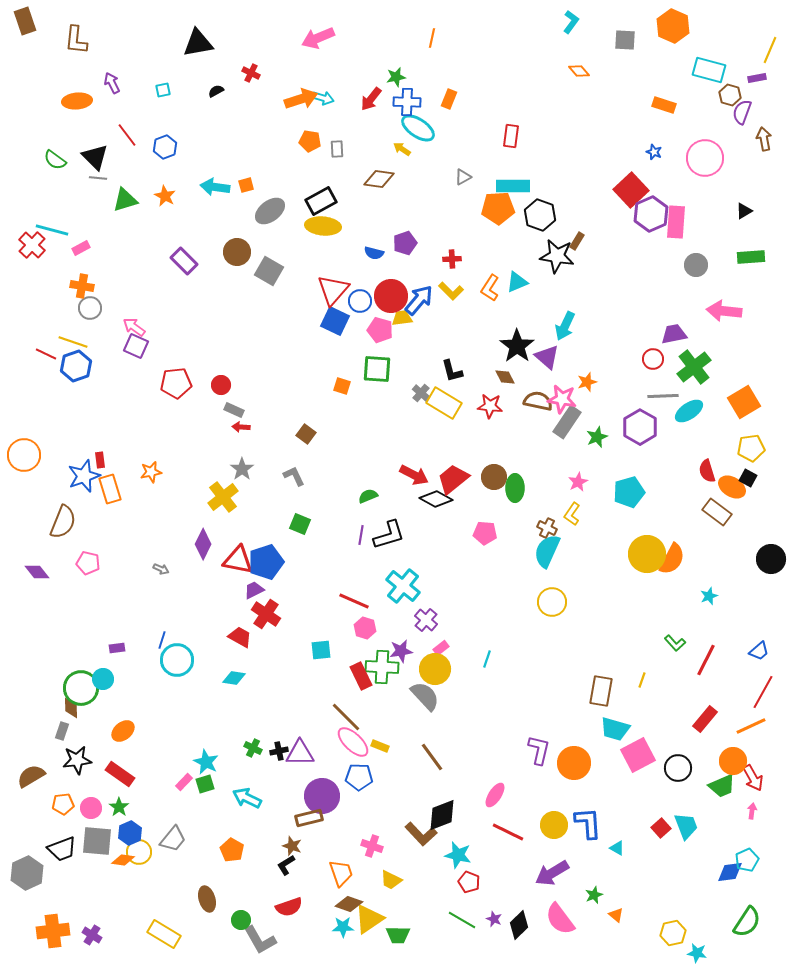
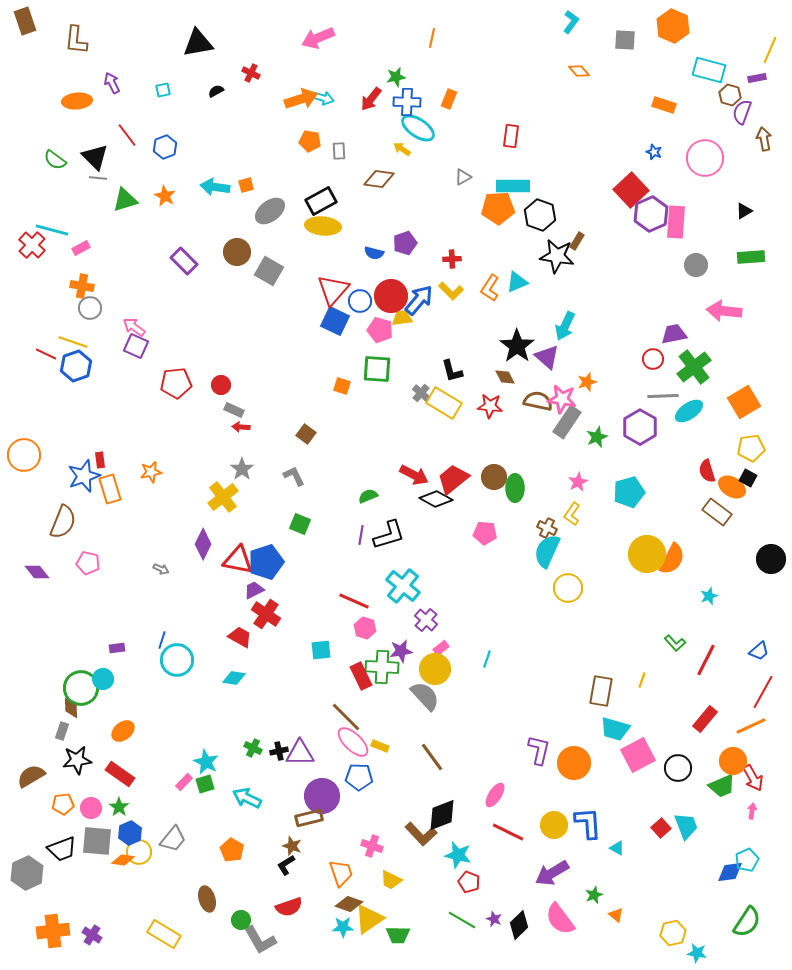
gray rectangle at (337, 149): moved 2 px right, 2 px down
yellow circle at (552, 602): moved 16 px right, 14 px up
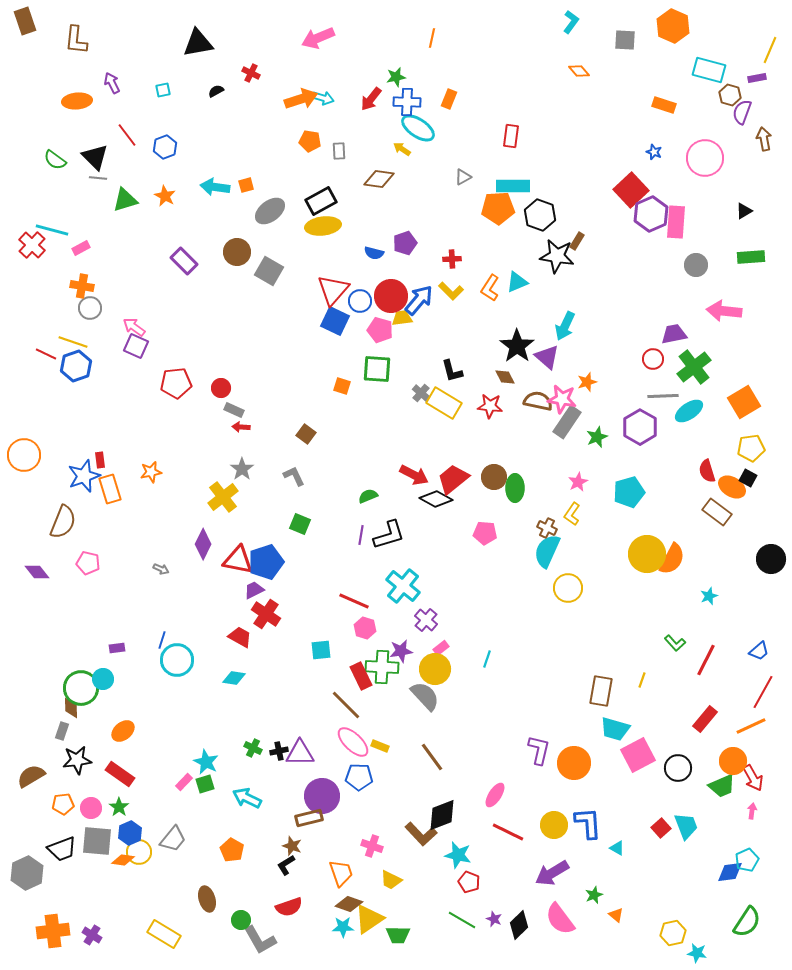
yellow ellipse at (323, 226): rotated 12 degrees counterclockwise
red circle at (221, 385): moved 3 px down
brown line at (346, 717): moved 12 px up
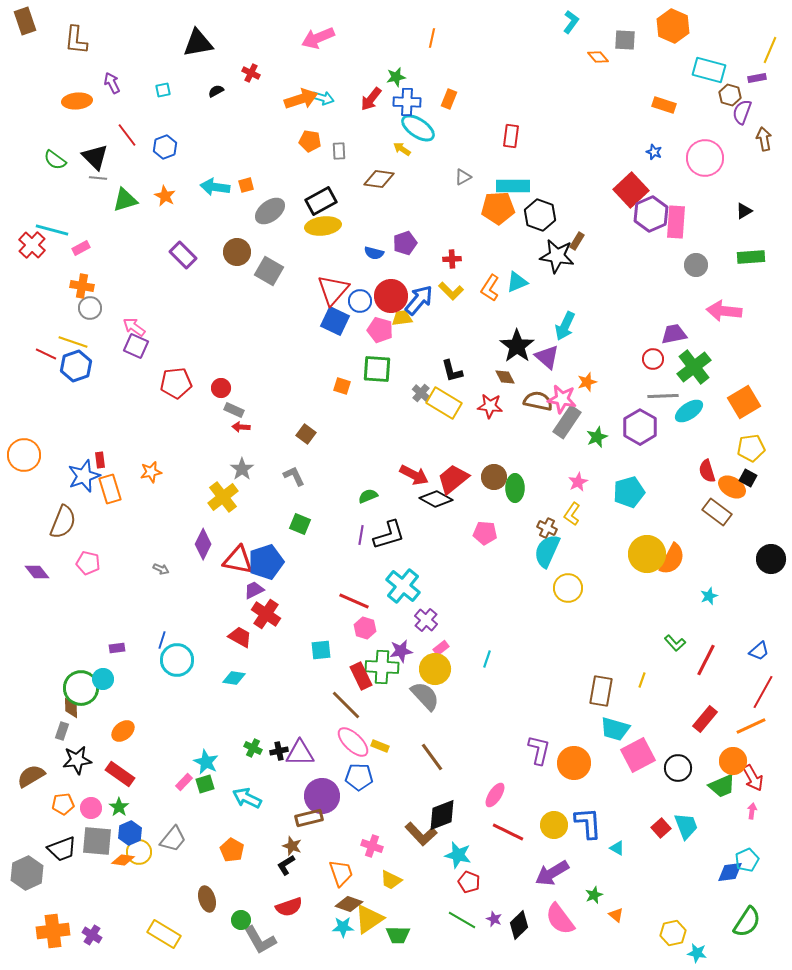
orange diamond at (579, 71): moved 19 px right, 14 px up
purple rectangle at (184, 261): moved 1 px left, 6 px up
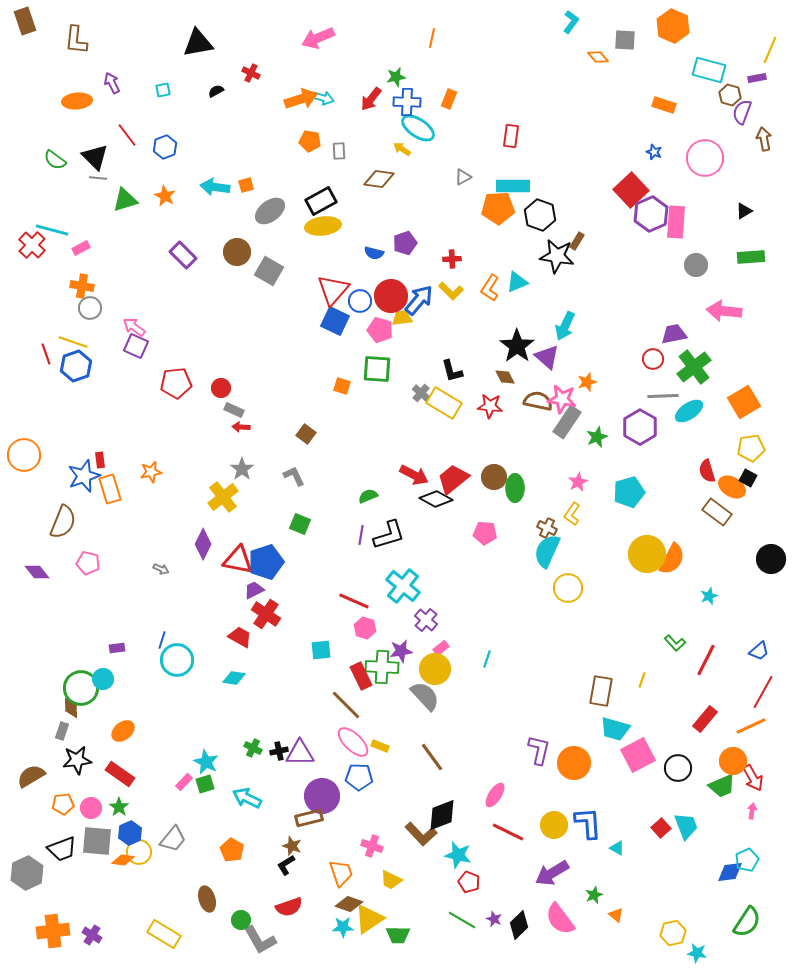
red line at (46, 354): rotated 45 degrees clockwise
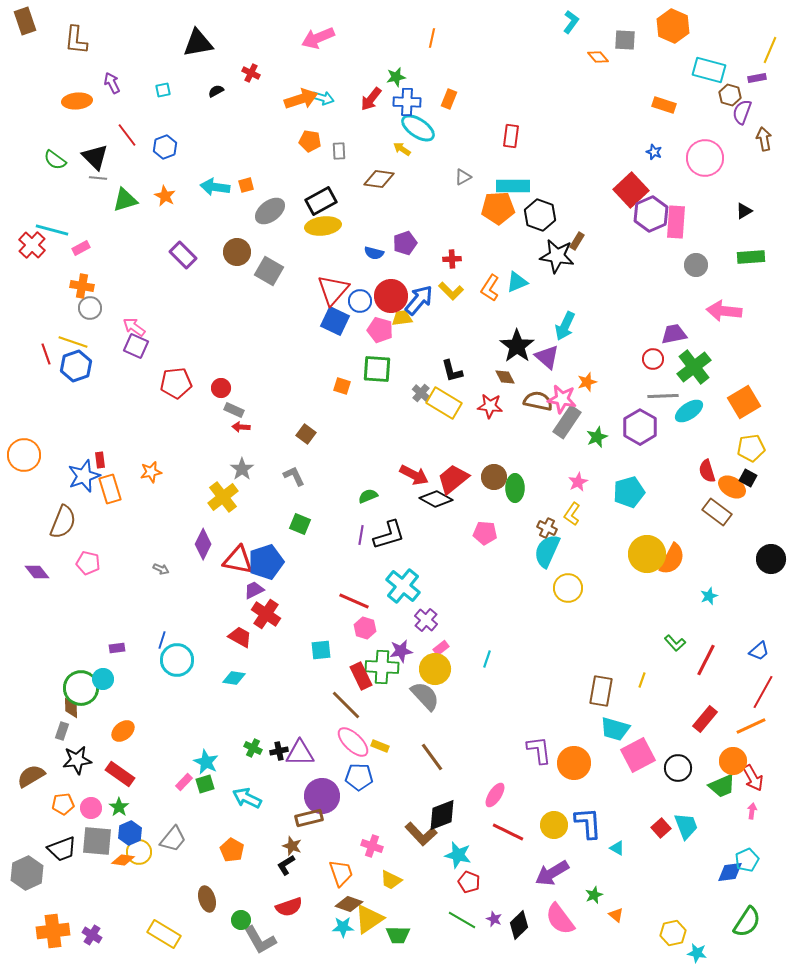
purple L-shape at (539, 750): rotated 20 degrees counterclockwise
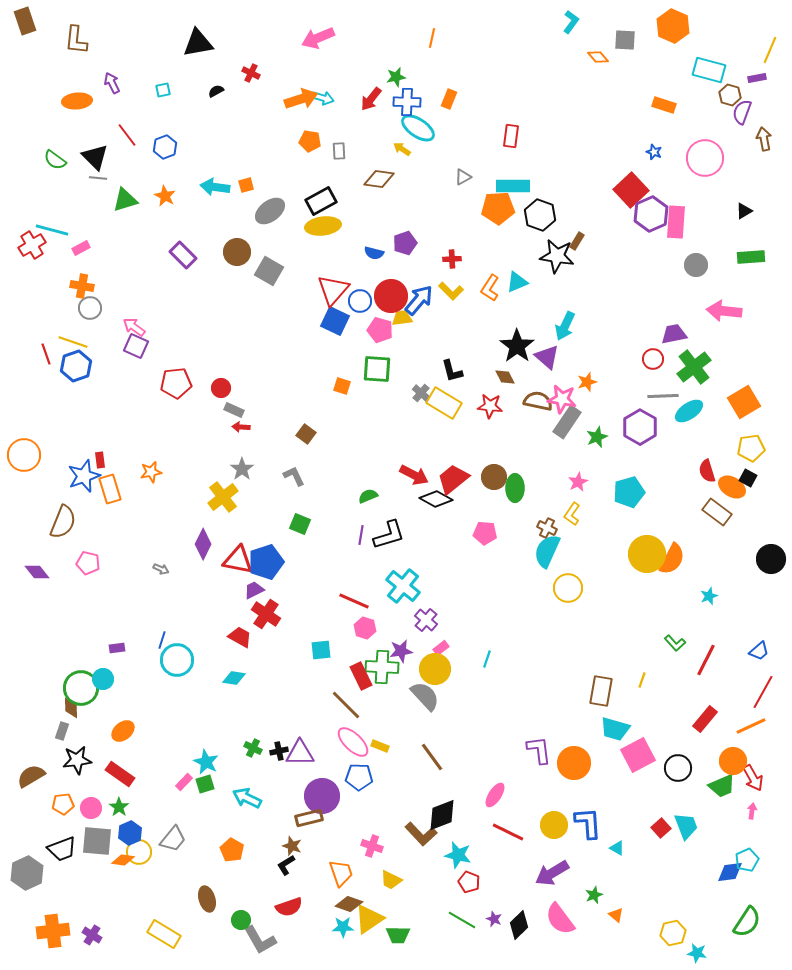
red cross at (32, 245): rotated 16 degrees clockwise
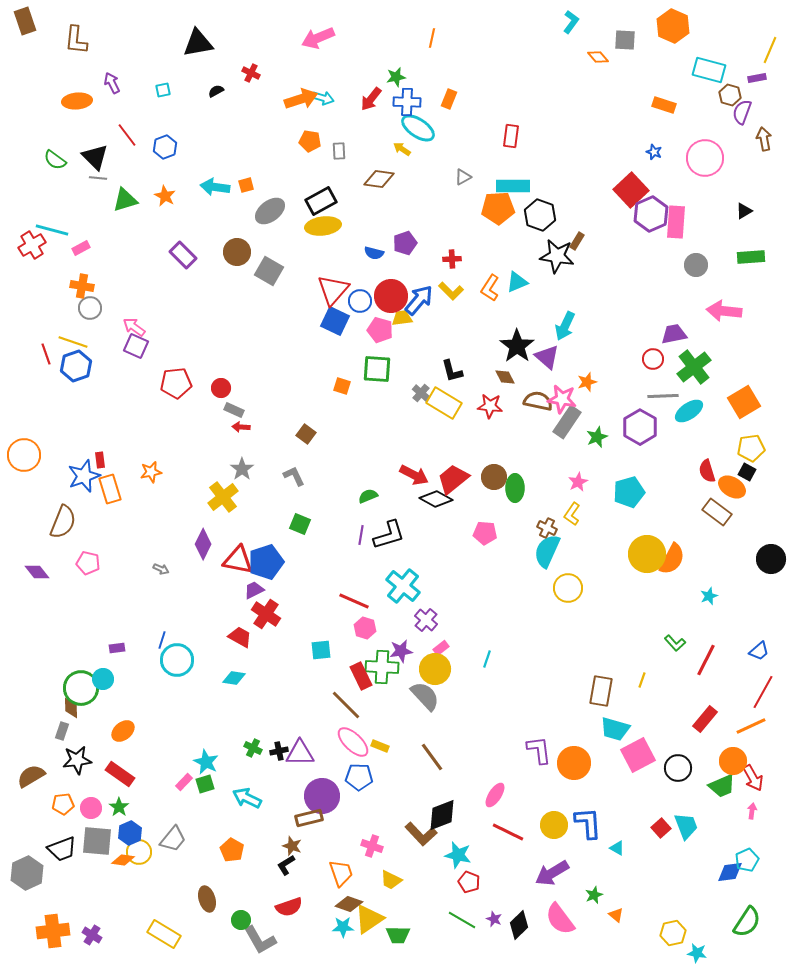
black square at (748, 478): moved 1 px left, 6 px up
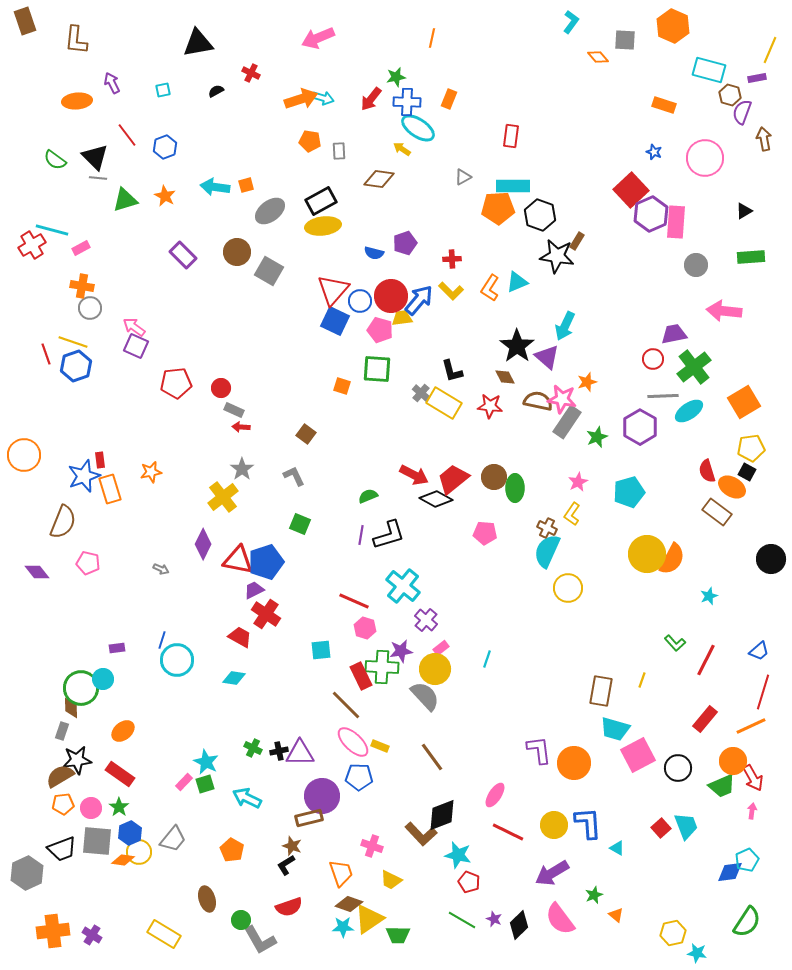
red line at (763, 692): rotated 12 degrees counterclockwise
brown semicircle at (31, 776): moved 29 px right
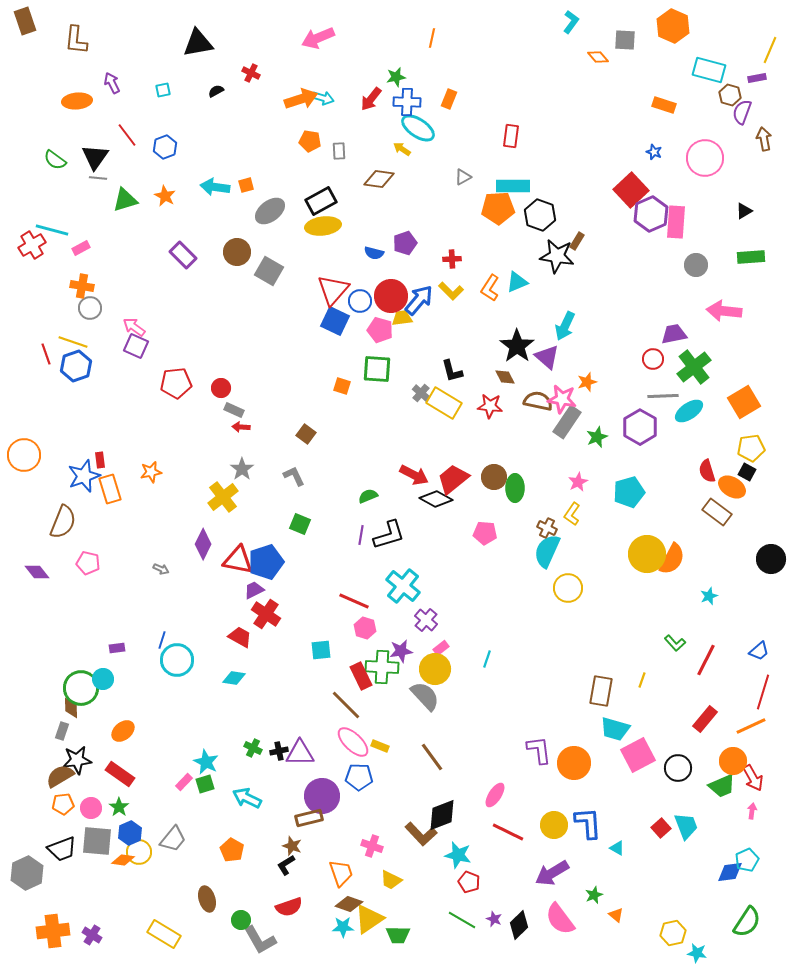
black triangle at (95, 157): rotated 20 degrees clockwise
